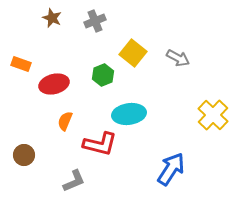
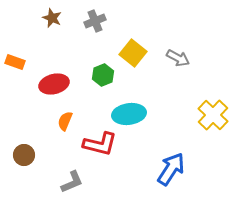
orange rectangle: moved 6 px left, 2 px up
gray L-shape: moved 2 px left, 1 px down
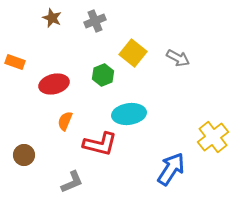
yellow cross: moved 22 px down; rotated 8 degrees clockwise
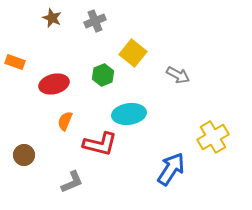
gray arrow: moved 17 px down
yellow cross: rotated 8 degrees clockwise
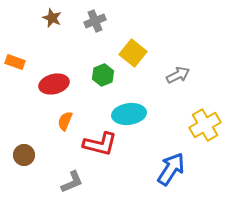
gray arrow: rotated 55 degrees counterclockwise
yellow cross: moved 8 px left, 12 px up
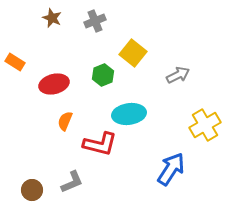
orange rectangle: rotated 12 degrees clockwise
brown circle: moved 8 px right, 35 px down
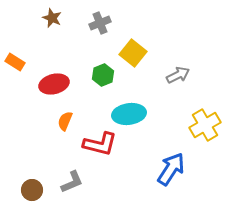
gray cross: moved 5 px right, 2 px down
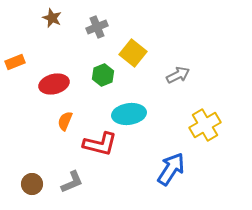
gray cross: moved 3 px left, 4 px down
orange rectangle: rotated 54 degrees counterclockwise
brown circle: moved 6 px up
